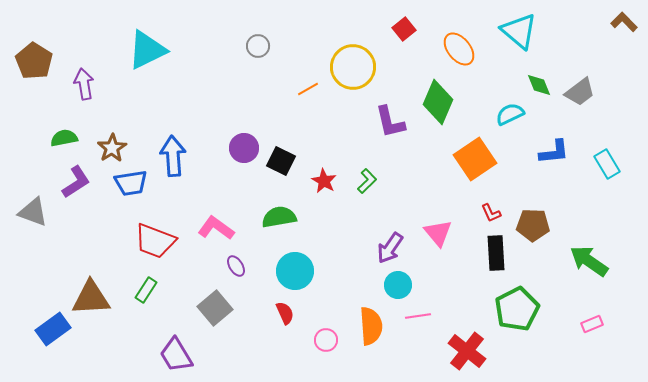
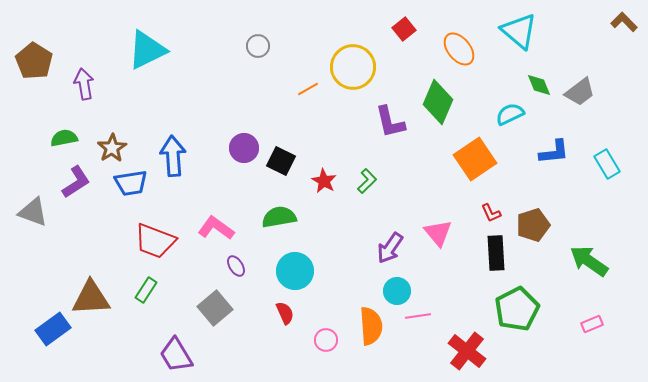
brown pentagon at (533, 225): rotated 20 degrees counterclockwise
cyan circle at (398, 285): moved 1 px left, 6 px down
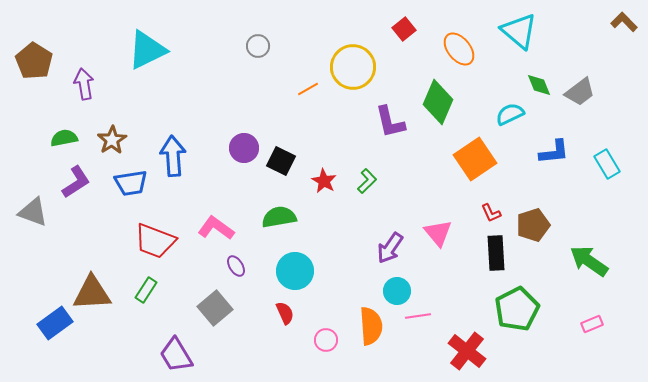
brown star at (112, 148): moved 8 px up
brown triangle at (91, 298): moved 1 px right, 5 px up
blue rectangle at (53, 329): moved 2 px right, 6 px up
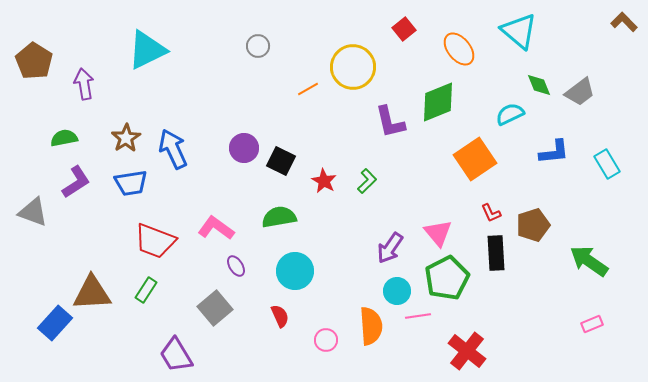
green diamond at (438, 102): rotated 45 degrees clockwise
brown star at (112, 140): moved 14 px right, 2 px up
blue arrow at (173, 156): moved 7 px up; rotated 21 degrees counterclockwise
green pentagon at (517, 309): moved 70 px left, 31 px up
red semicircle at (285, 313): moved 5 px left, 3 px down
blue rectangle at (55, 323): rotated 12 degrees counterclockwise
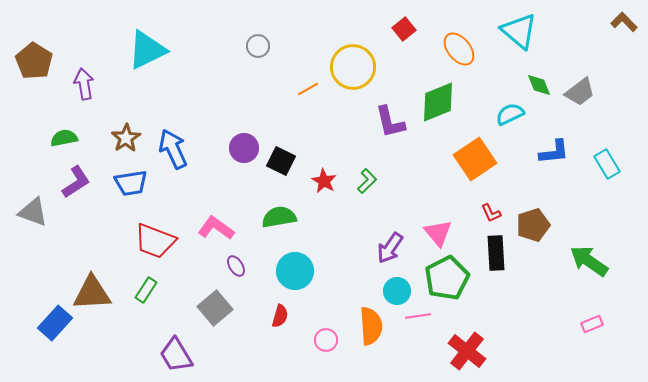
red semicircle at (280, 316): rotated 40 degrees clockwise
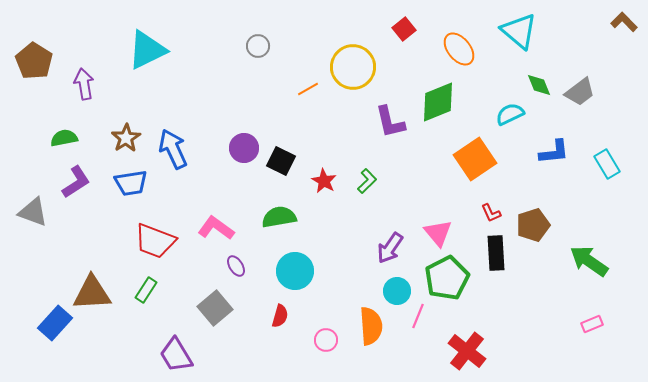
pink line at (418, 316): rotated 60 degrees counterclockwise
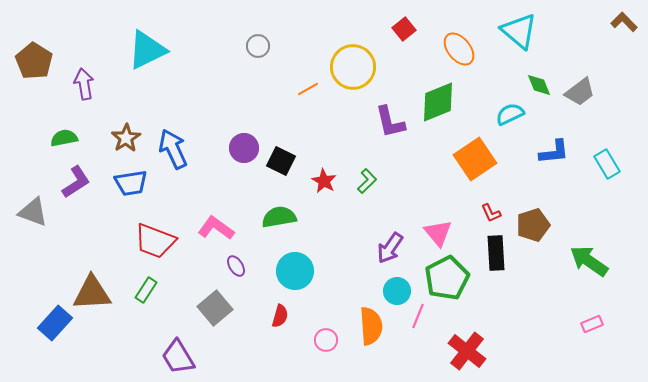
purple trapezoid at (176, 355): moved 2 px right, 2 px down
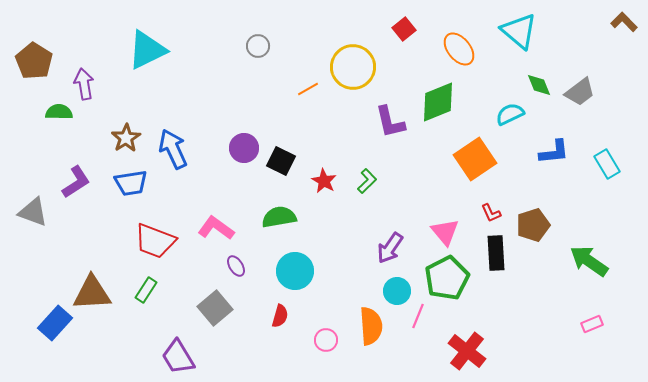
green semicircle at (64, 138): moved 5 px left, 26 px up; rotated 12 degrees clockwise
pink triangle at (438, 233): moved 7 px right, 1 px up
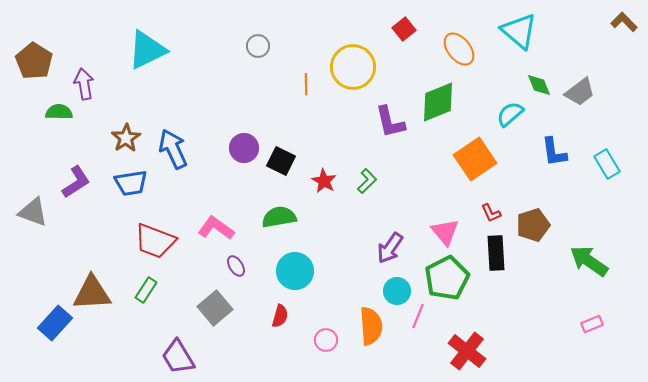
orange line at (308, 89): moved 2 px left, 5 px up; rotated 60 degrees counterclockwise
cyan semicircle at (510, 114): rotated 16 degrees counterclockwise
blue L-shape at (554, 152): rotated 88 degrees clockwise
